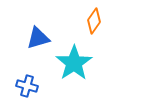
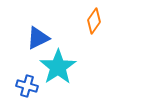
blue triangle: rotated 10 degrees counterclockwise
cyan star: moved 16 px left, 4 px down
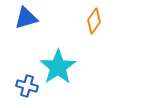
blue triangle: moved 12 px left, 20 px up; rotated 10 degrees clockwise
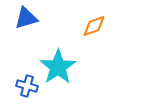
orange diamond: moved 5 px down; rotated 35 degrees clockwise
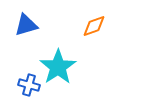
blue triangle: moved 7 px down
blue cross: moved 2 px right, 1 px up
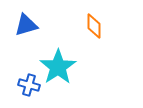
orange diamond: rotated 70 degrees counterclockwise
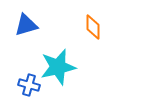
orange diamond: moved 1 px left, 1 px down
cyan star: rotated 21 degrees clockwise
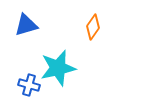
orange diamond: rotated 35 degrees clockwise
cyan star: moved 1 px down
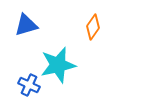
cyan star: moved 3 px up
blue cross: rotated 10 degrees clockwise
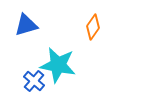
cyan star: rotated 24 degrees clockwise
blue cross: moved 5 px right, 4 px up; rotated 15 degrees clockwise
